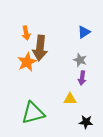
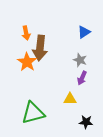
orange star: rotated 12 degrees counterclockwise
purple arrow: rotated 16 degrees clockwise
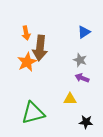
orange star: rotated 12 degrees clockwise
purple arrow: rotated 88 degrees clockwise
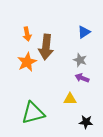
orange arrow: moved 1 px right, 1 px down
brown arrow: moved 6 px right, 1 px up
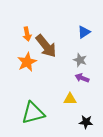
brown arrow: moved 1 px up; rotated 45 degrees counterclockwise
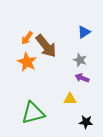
orange arrow: moved 4 px down; rotated 48 degrees clockwise
orange star: rotated 18 degrees counterclockwise
